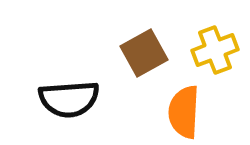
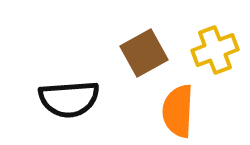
orange semicircle: moved 6 px left, 1 px up
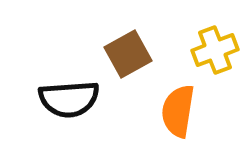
brown square: moved 16 px left, 1 px down
orange semicircle: rotated 6 degrees clockwise
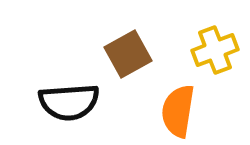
black semicircle: moved 3 px down
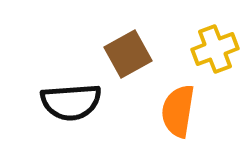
yellow cross: moved 1 px up
black semicircle: moved 2 px right
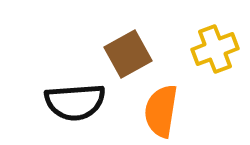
black semicircle: moved 4 px right
orange semicircle: moved 17 px left
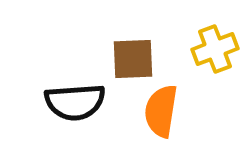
brown square: moved 5 px right, 5 px down; rotated 27 degrees clockwise
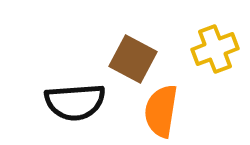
brown square: rotated 30 degrees clockwise
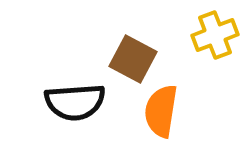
yellow cross: moved 14 px up
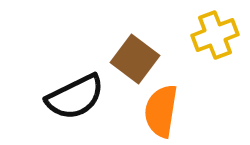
brown square: moved 2 px right; rotated 9 degrees clockwise
black semicircle: moved 5 px up; rotated 22 degrees counterclockwise
